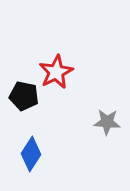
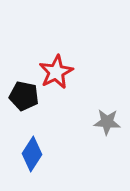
blue diamond: moved 1 px right
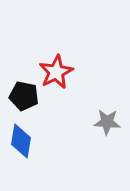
blue diamond: moved 11 px left, 13 px up; rotated 24 degrees counterclockwise
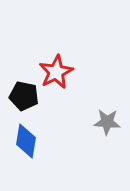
blue diamond: moved 5 px right
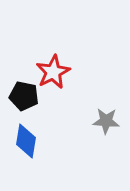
red star: moved 3 px left
gray star: moved 1 px left, 1 px up
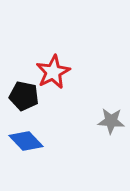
gray star: moved 5 px right
blue diamond: rotated 52 degrees counterclockwise
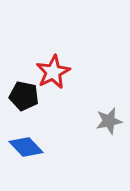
gray star: moved 2 px left; rotated 16 degrees counterclockwise
blue diamond: moved 6 px down
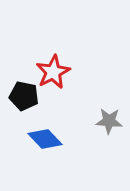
gray star: rotated 16 degrees clockwise
blue diamond: moved 19 px right, 8 px up
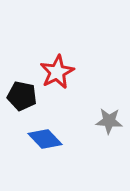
red star: moved 4 px right
black pentagon: moved 2 px left
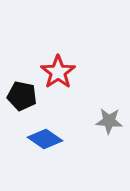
red star: moved 1 px right; rotated 8 degrees counterclockwise
blue diamond: rotated 12 degrees counterclockwise
